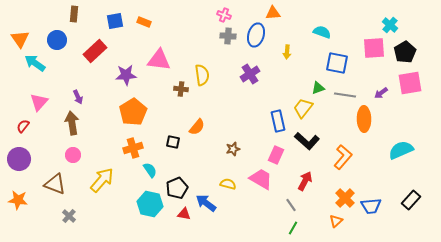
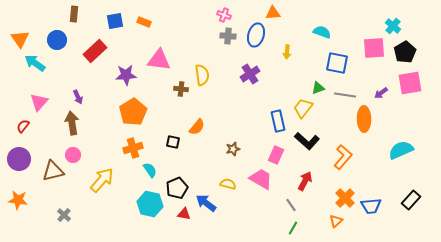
cyan cross at (390, 25): moved 3 px right, 1 px down
brown triangle at (55, 184): moved 2 px left, 13 px up; rotated 35 degrees counterclockwise
gray cross at (69, 216): moved 5 px left, 1 px up
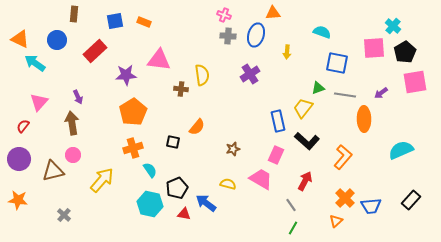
orange triangle at (20, 39): rotated 30 degrees counterclockwise
pink square at (410, 83): moved 5 px right, 1 px up
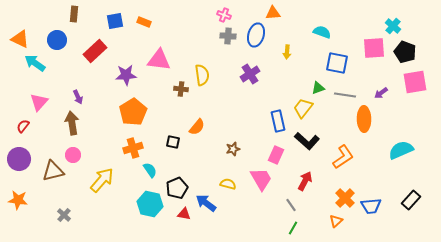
black pentagon at (405, 52): rotated 20 degrees counterclockwise
orange L-shape at (343, 157): rotated 15 degrees clockwise
pink trapezoid at (261, 179): rotated 30 degrees clockwise
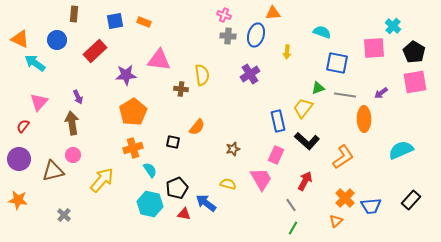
black pentagon at (405, 52): moved 9 px right; rotated 10 degrees clockwise
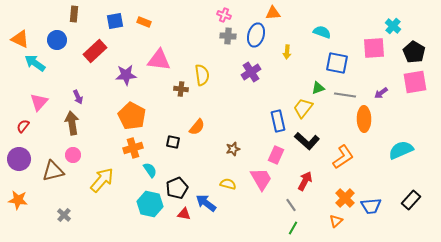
purple cross at (250, 74): moved 1 px right, 2 px up
orange pentagon at (133, 112): moved 1 px left, 4 px down; rotated 12 degrees counterclockwise
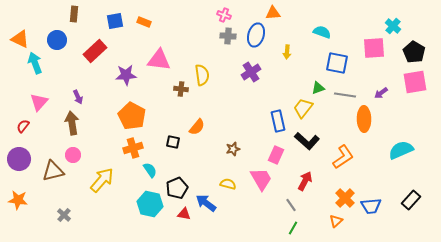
cyan arrow at (35, 63): rotated 35 degrees clockwise
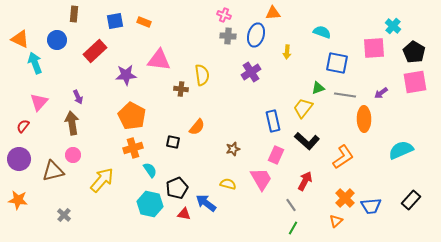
blue rectangle at (278, 121): moved 5 px left
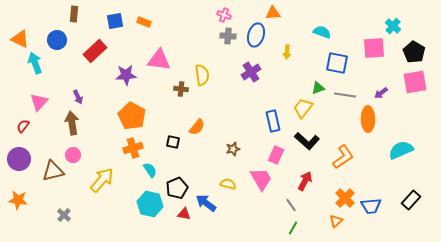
orange ellipse at (364, 119): moved 4 px right
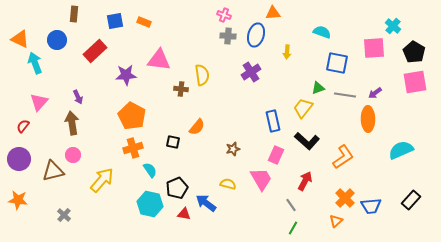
purple arrow at (381, 93): moved 6 px left
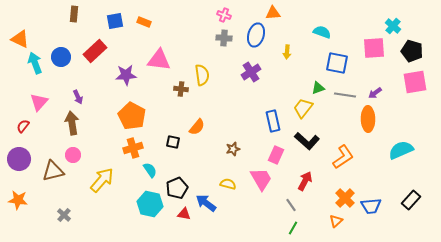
gray cross at (228, 36): moved 4 px left, 2 px down
blue circle at (57, 40): moved 4 px right, 17 px down
black pentagon at (414, 52): moved 2 px left, 1 px up; rotated 15 degrees counterclockwise
